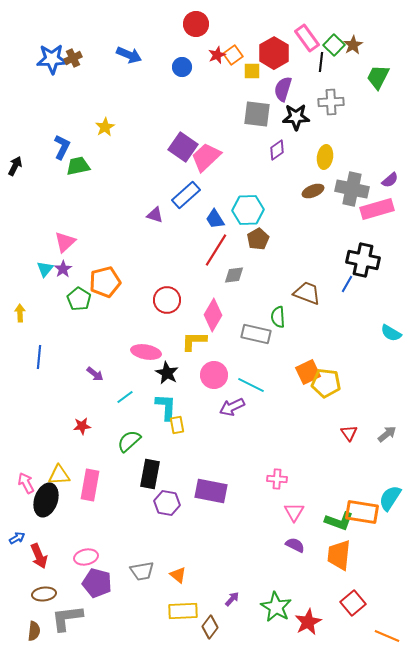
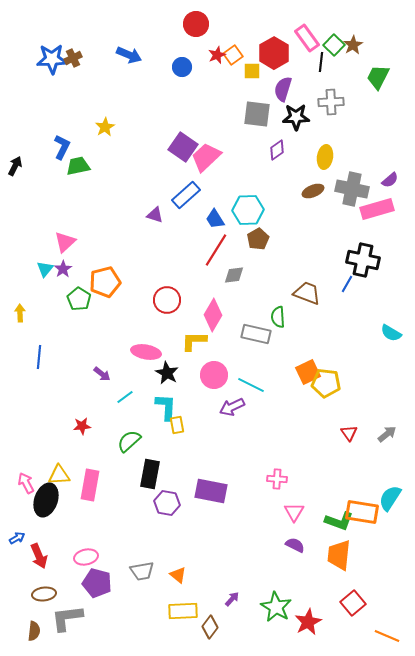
purple arrow at (95, 374): moved 7 px right
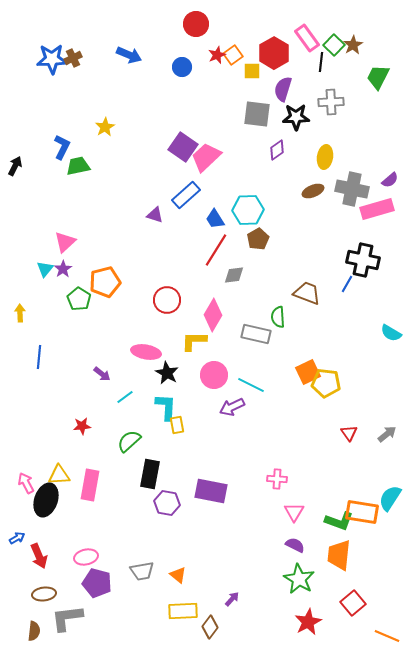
green star at (276, 607): moved 23 px right, 28 px up
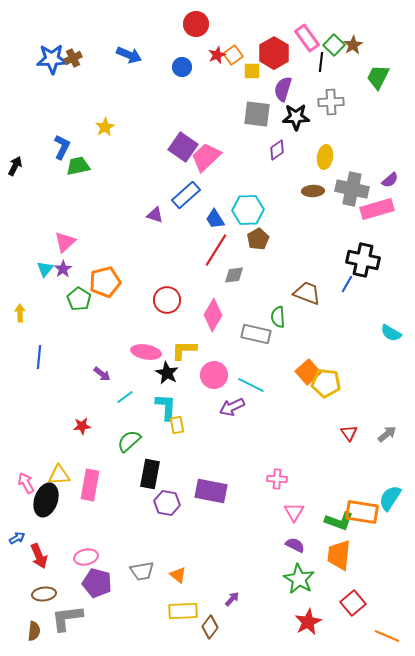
brown ellipse at (313, 191): rotated 20 degrees clockwise
yellow L-shape at (194, 341): moved 10 px left, 9 px down
orange square at (308, 372): rotated 15 degrees counterclockwise
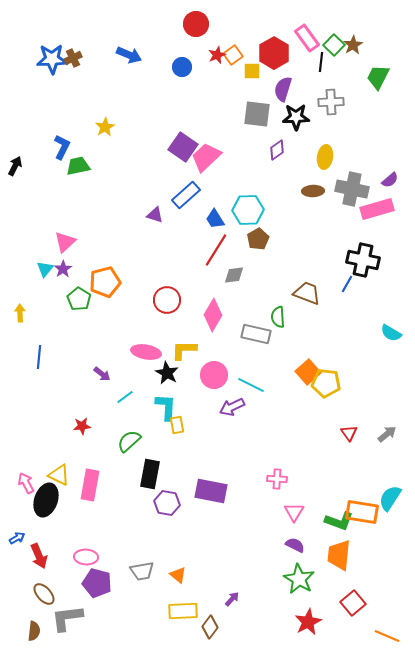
yellow triangle at (59, 475): rotated 30 degrees clockwise
pink ellipse at (86, 557): rotated 15 degrees clockwise
brown ellipse at (44, 594): rotated 55 degrees clockwise
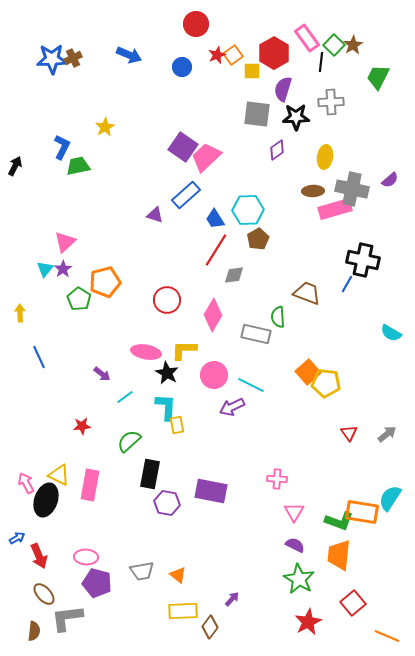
pink rectangle at (377, 209): moved 42 px left
blue line at (39, 357): rotated 30 degrees counterclockwise
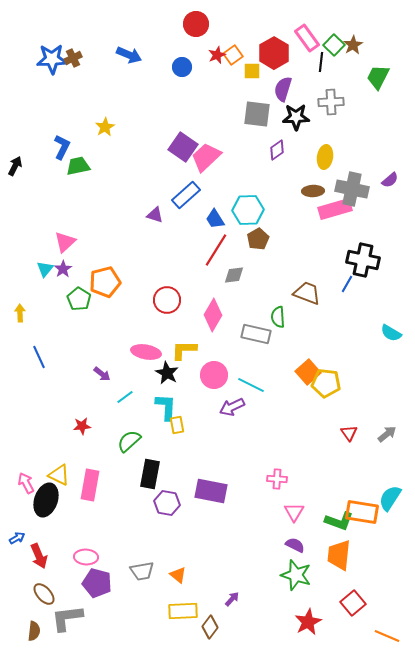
green star at (299, 579): moved 3 px left, 4 px up; rotated 12 degrees counterclockwise
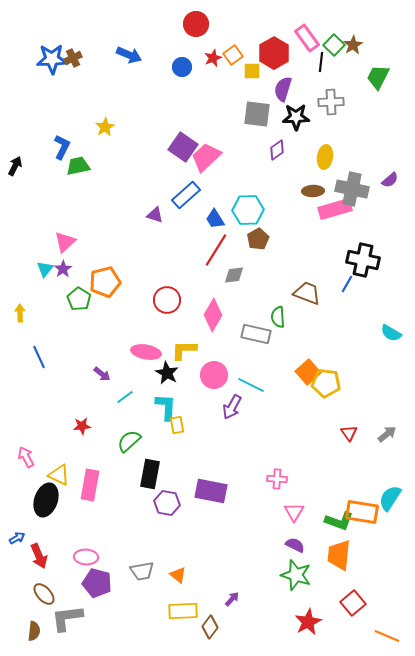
red star at (217, 55): moved 4 px left, 3 px down
purple arrow at (232, 407): rotated 35 degrees counterclockwise
pink arrow at (26, 483): moved 26 px up
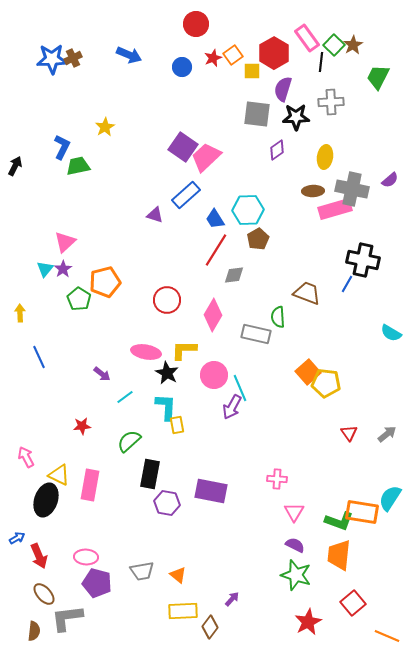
cyan line at (251, 385): moved 11 px left, 3 px down; rotated 40 degrees clockwise
